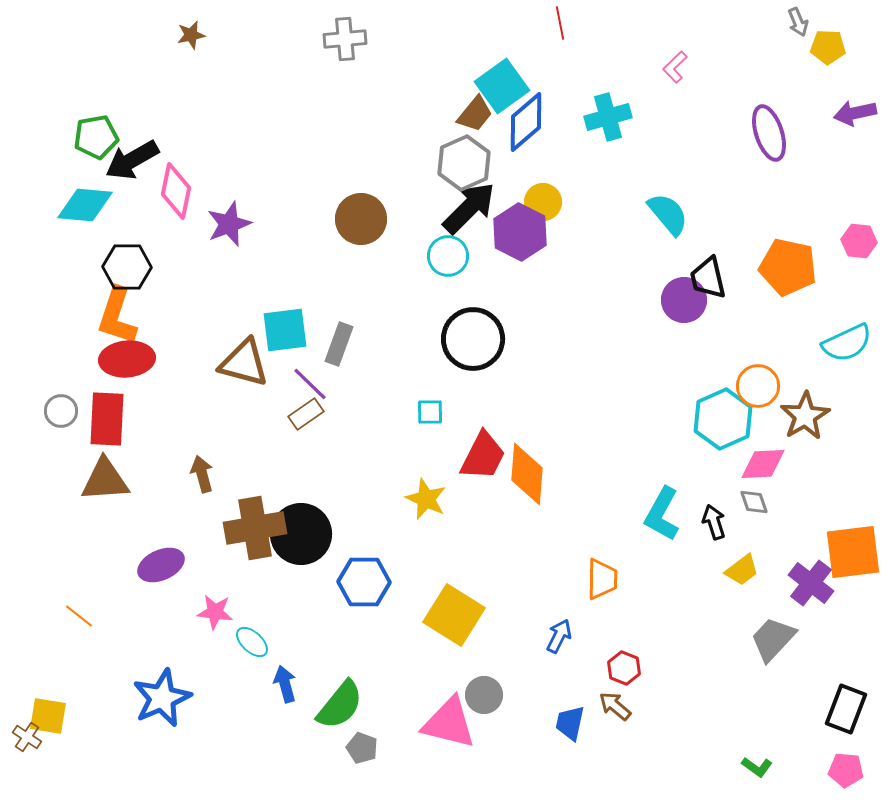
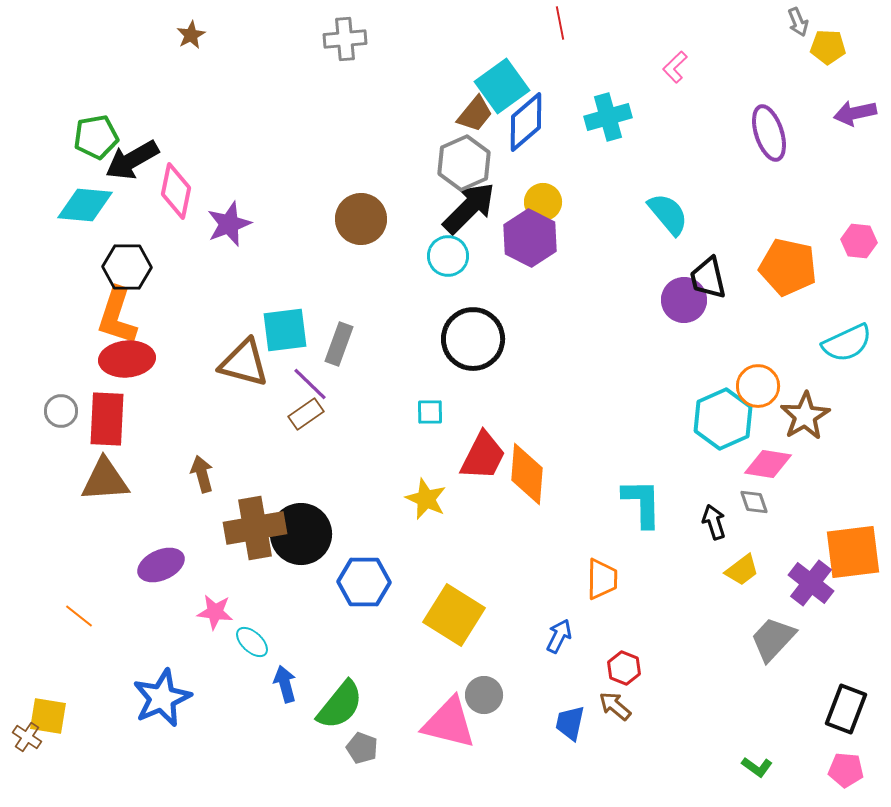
brown star at (191, 35): rotated 16 degrees counterclockwise
purple hexagon at (520, 232): moved 10 px right, 6 px down
pink diamond at (763, 464): moved 5 px right; rotated 12 degrees clockwise
cyan L-shape at (662, 514): moved 20 px left, 11 px up; rotated 150 degrees clockwise
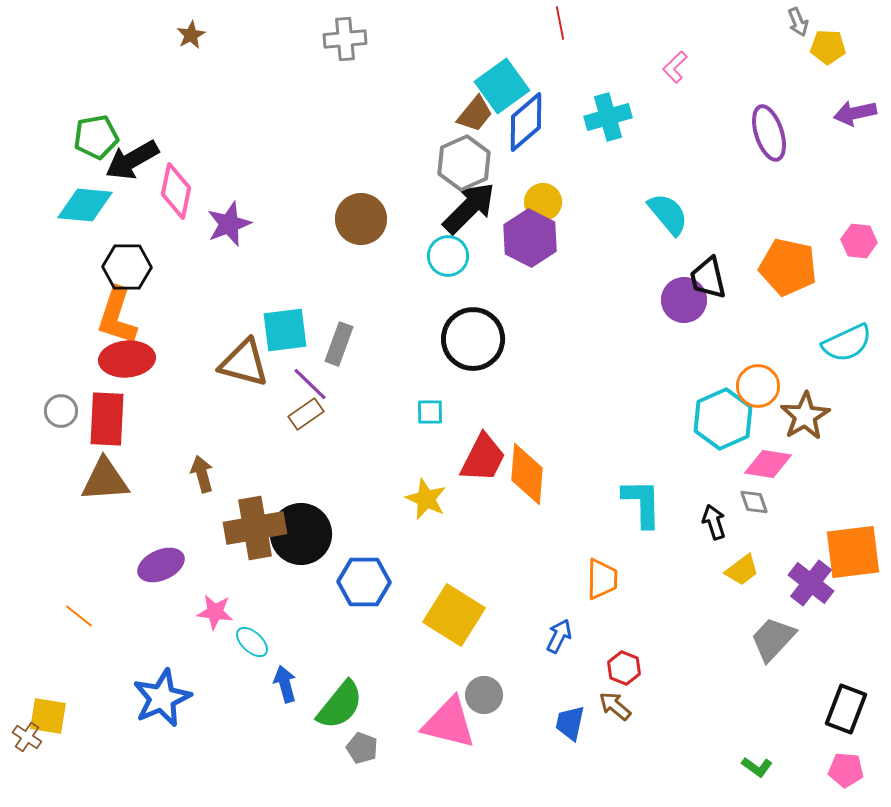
red trapezoid at (483, 456): moved 2 px down
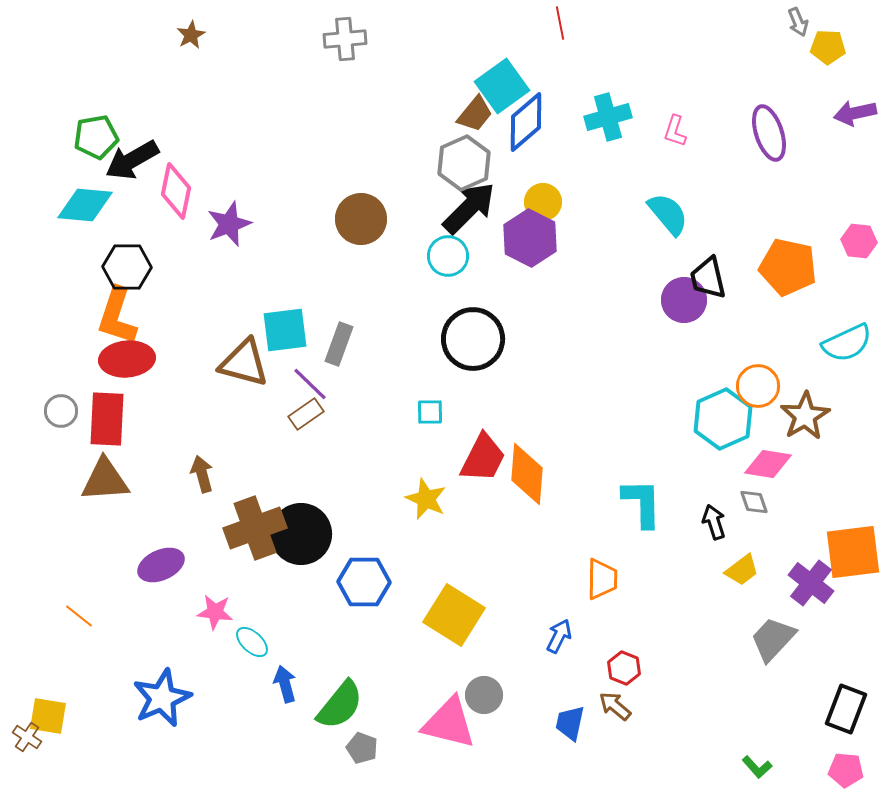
pink L-shape at (675, 67): moved 64 px down; rotated 28 degrees counterclockwise
brown cross at (255, 528): rotated 10 degrees counterclockwise
green L-shape at (757, 767): rotated 12 degrees clockwise
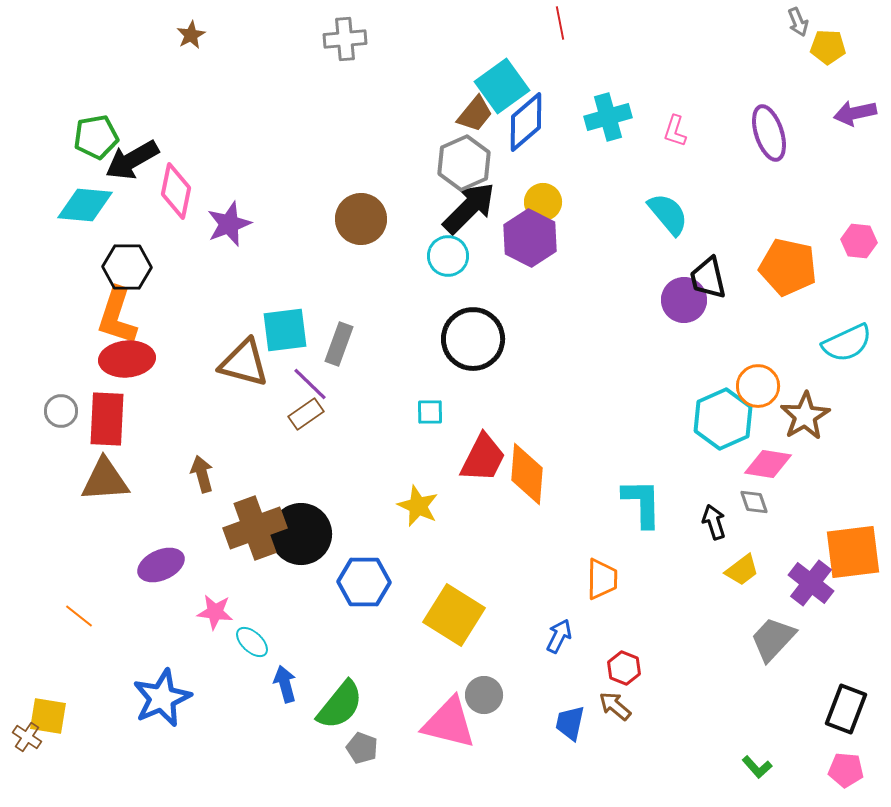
yellow star at (426, 499): moved 8 px left, 7 px down
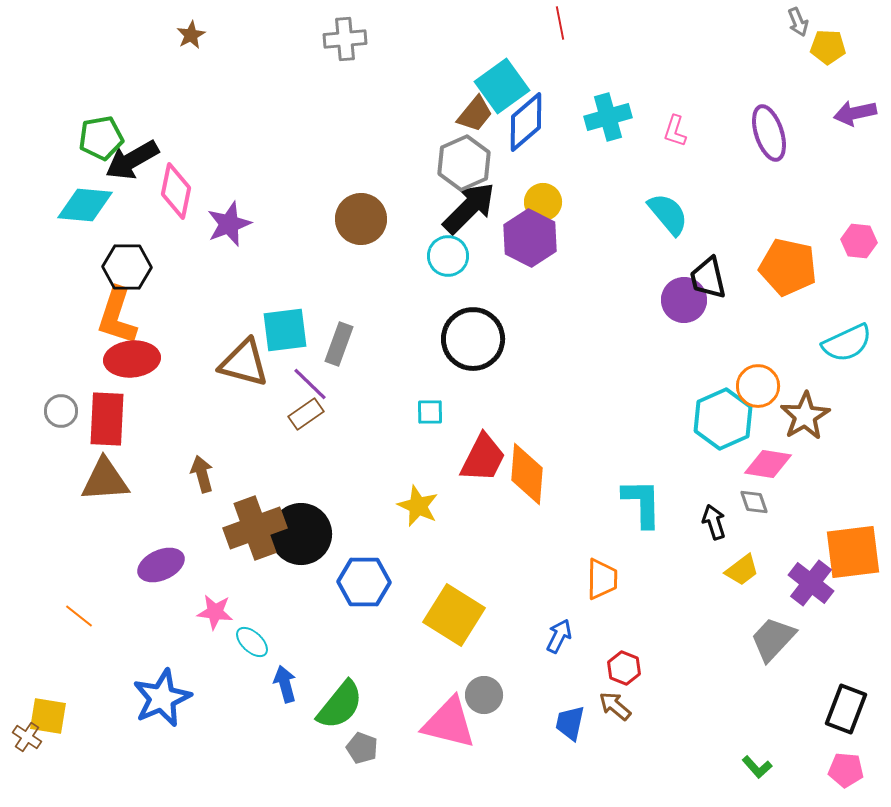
green pentagon at (96, 137): moved 5 px right, 1 px down
red ellipse at (127, 359): moved 5 px right
